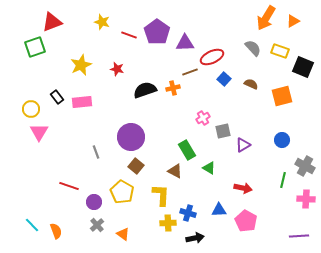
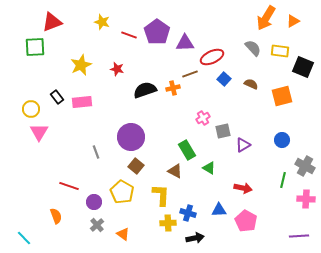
green square at (35, 47): rotated 15 degrees clockwise
yellow rectangle at (280, 51): rotated 12 degrees counterclockwise
brown line at (190, 72): moved 2 px down
cyan line at (32, 225): moved 8 px left, 13 px down
orange semicircle at (56, 231): moved 15 px up
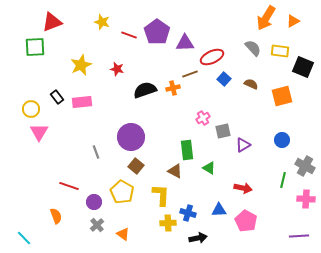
green rectangle at (187, 150): rotated 24 degrees clockwise
black arrow at (195, 238): moved 3 px right
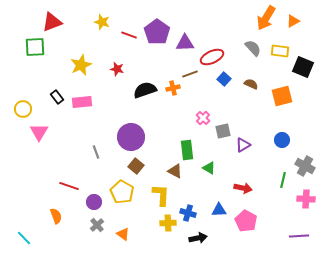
yellow circle at (31, 109): moved 8 px left
pink cross at (203, 118): rotated 16 degrees counterclockwise
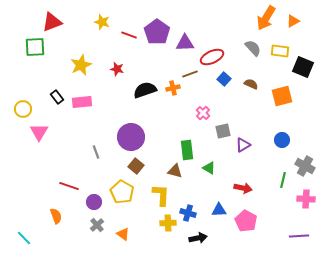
pink cross at (203, 118): moved 5 px up
brown triangle at (175, 171): rotated 14 degrees counterclockwise
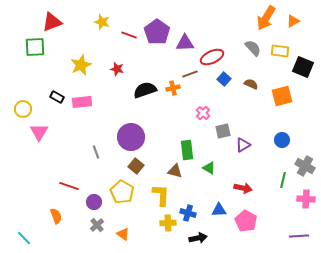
black rectangle at (57, 97): rotated 24 degrees counterclockwise
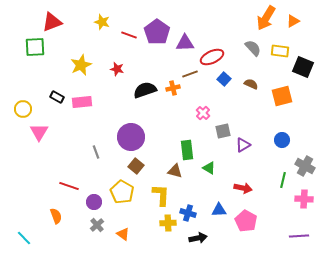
pink cross at (306, 199): moved 2 px left
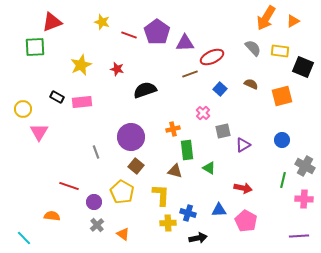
blue square at (224, 79): moved 4 px left, 10 px down
orange cross at (173, 88): moved 41 px down
orange semicircle at (56, 216): moved 4 px left; rotated 63 degrees counterclockwise
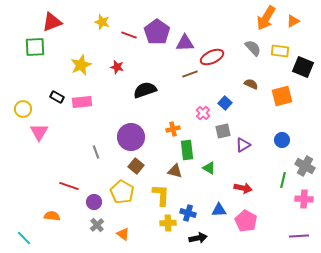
red star at (117, 69): moved 2 px up
blue square at (220, 89): moved 5 px right, 14 px down
